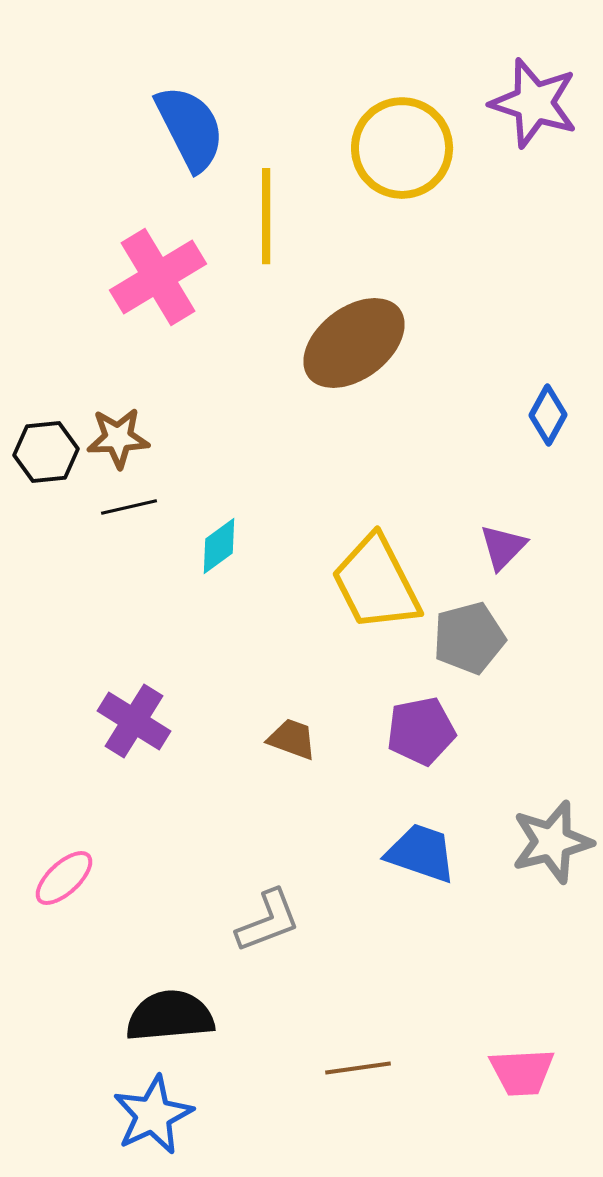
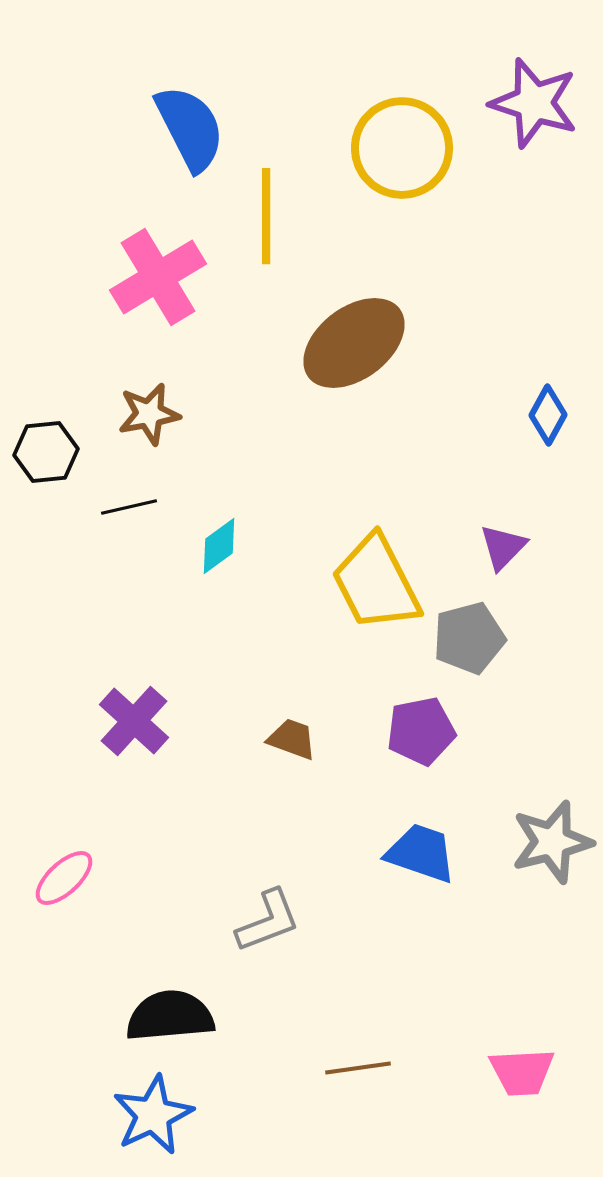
brown star: moved 31 px right, 24 px up; rotated 8 degrees counterclockwise
purple cross: rotated 10 degrees clockwise
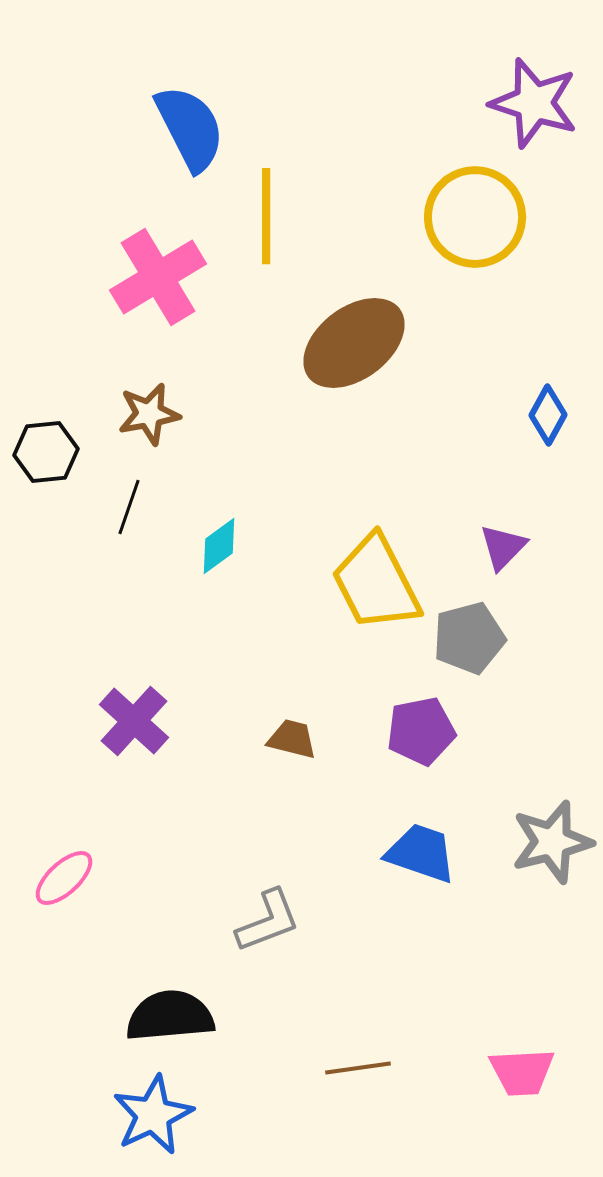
yellow circle: moved 73 px right, 69 px down
black line: rotated 58 degrees counterclockwise
brown trapezoid: rotated 6 degrees counterclockwise
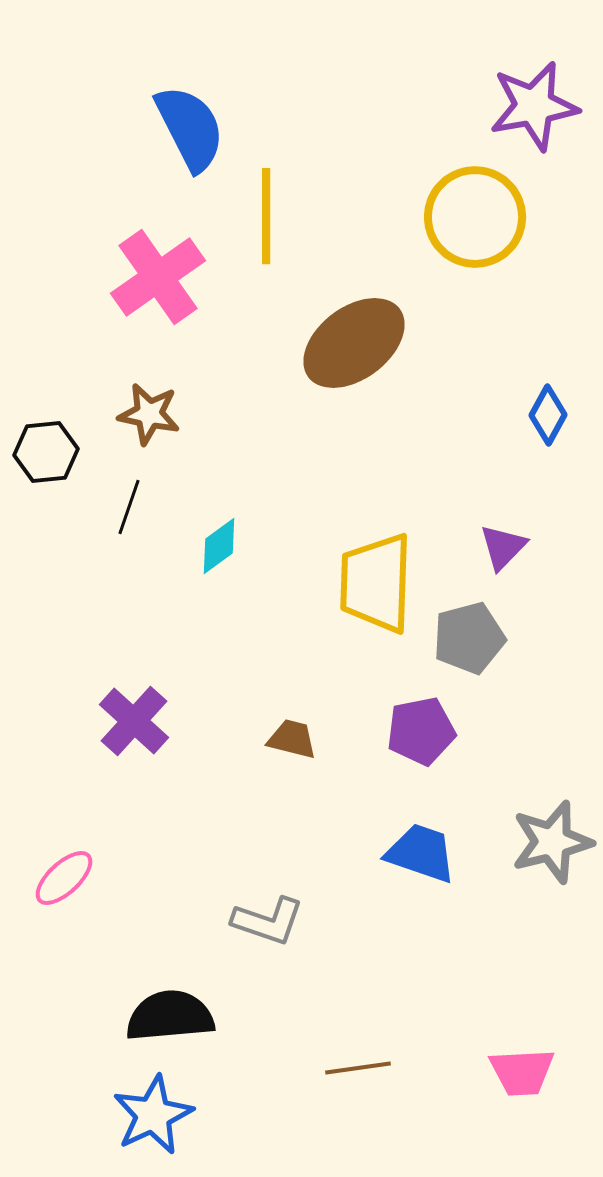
purple star: moved 3 px down; rotated 28 degrees counterclockwise
pink cross: rotated 4 degrees counterclockwise
brown star: rotated 22 degrees clockwise
yellow trapezoid: rotated 29 degrees clockwise
gray L-shape: rotated 40 degrees clockwise
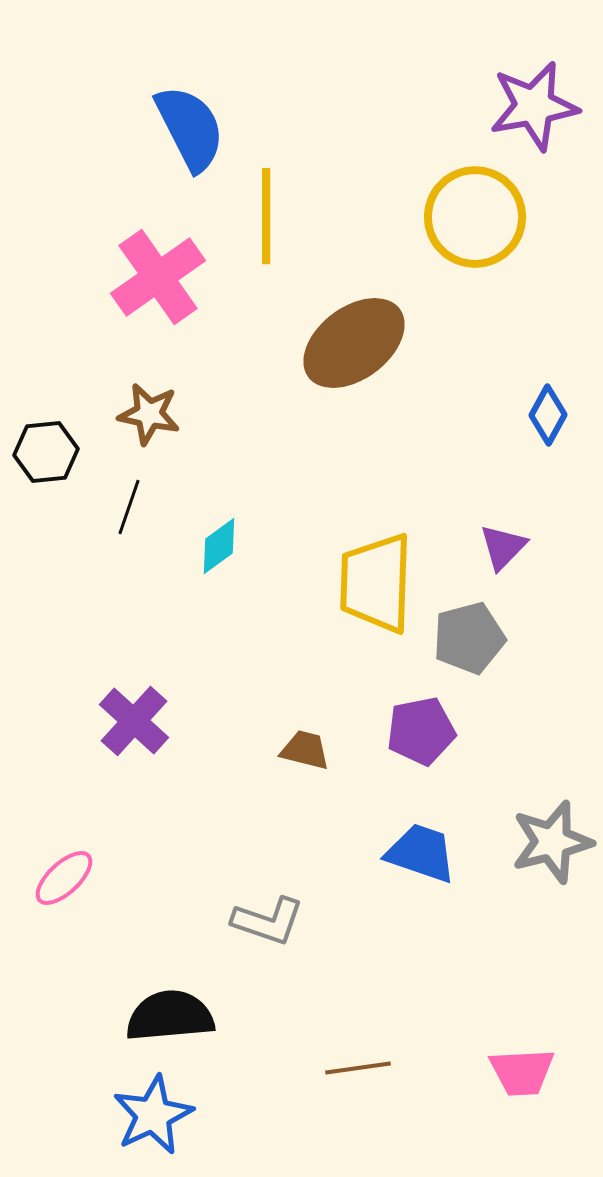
brown trapezoid: moved 13 px right, 11 px down
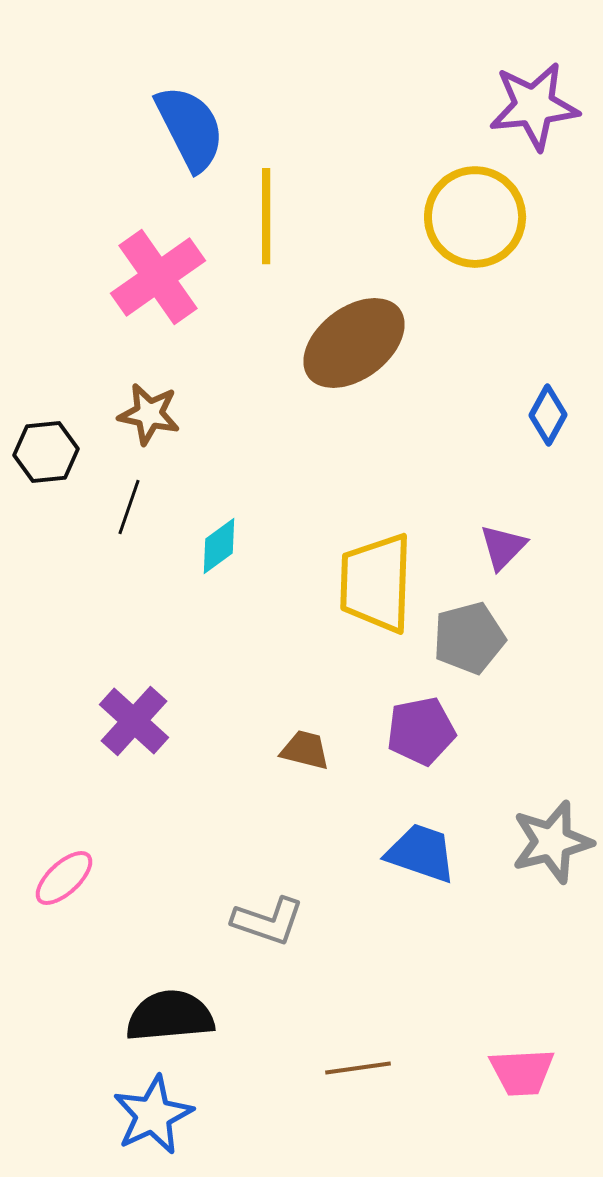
purple star: rotated 4 degrees clockwise
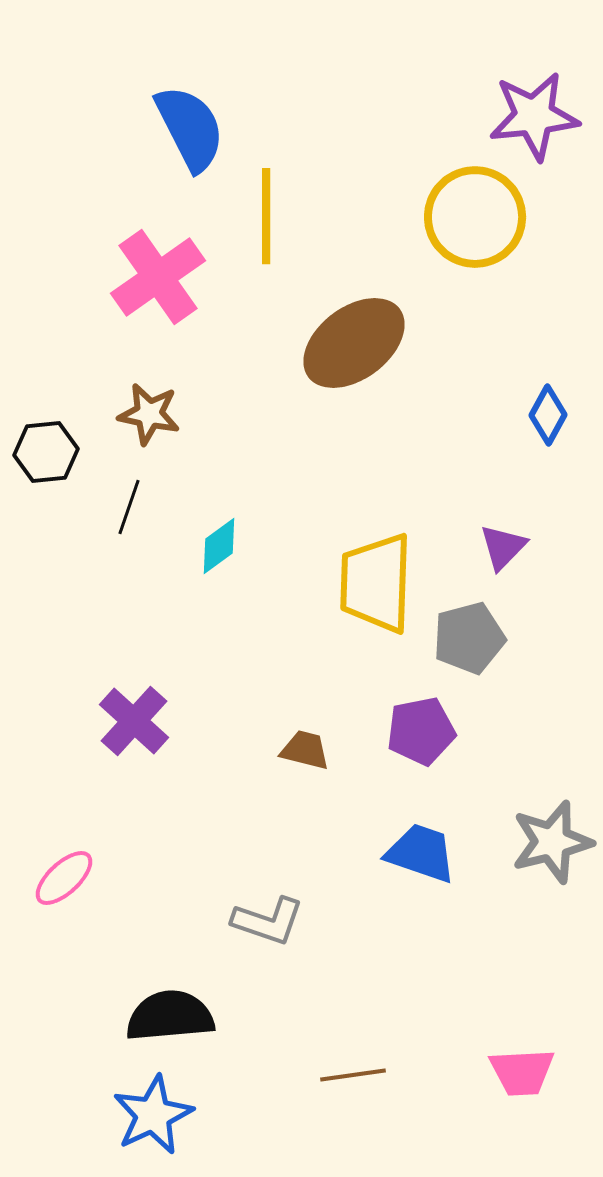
purple star: moved 10 px down
brown line: moved 5 px left, 7 px down
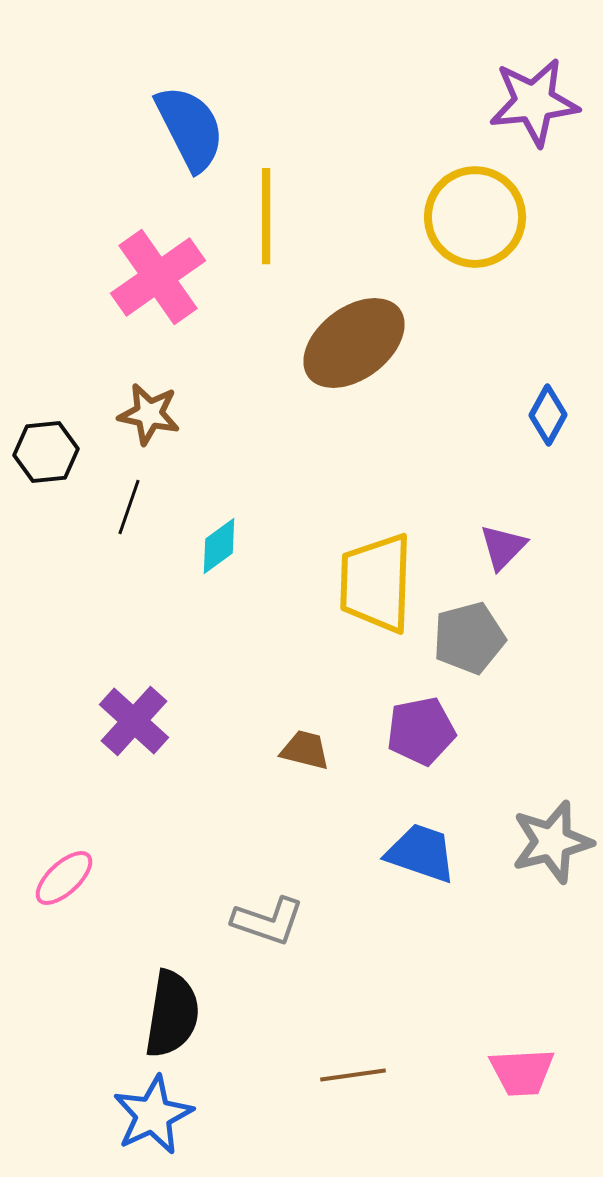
purple star: moved 14 px up
black semicircle: moved 2 px right, 2 px up; rotated 104 degrees clockwise
